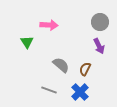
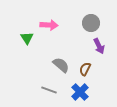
gray circle: moved 9 px left, 1 px down
green triangle: moved 4 px up
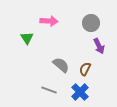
pink arrow: moved 4 px up
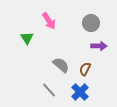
pink arrow: rotated 54 degrees clockwise
purple arrow: rotated 63 degrees counterclockwise
gray line: rotated 28 degrees clockwise
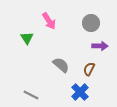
purple arrow: moved 1 px right
brown semicircle: moved 4 px right
gray line: moved 18 px left, 5 px down; rotated 21 degrees counterclockwise
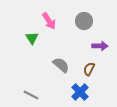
gray circle: moved 7 px left, 2 px up
green triangle: moved 5 px right
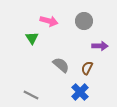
pink arrow: rotated 42 degrees counterclockwise
brown semicircle: moved 2 px left, 1 px up
